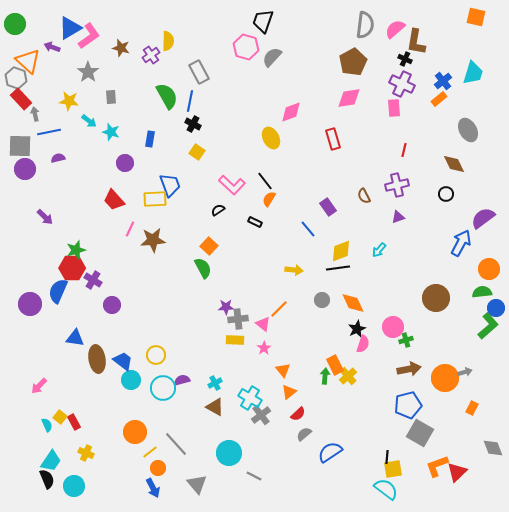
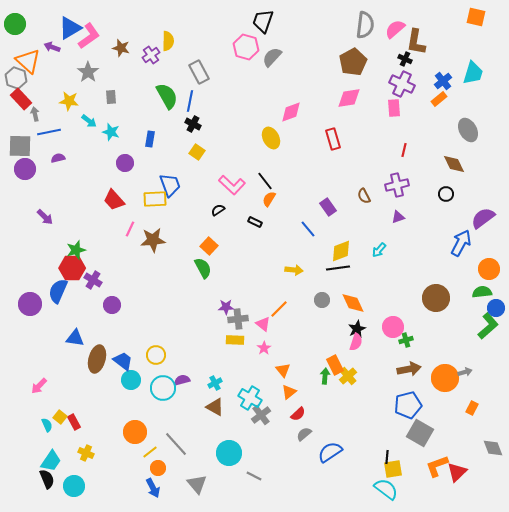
pink semicircle at (363, 344): moved 7 px left, 2 px up
brown ellipse at (97, 359): rotated 24 degrees clockwise
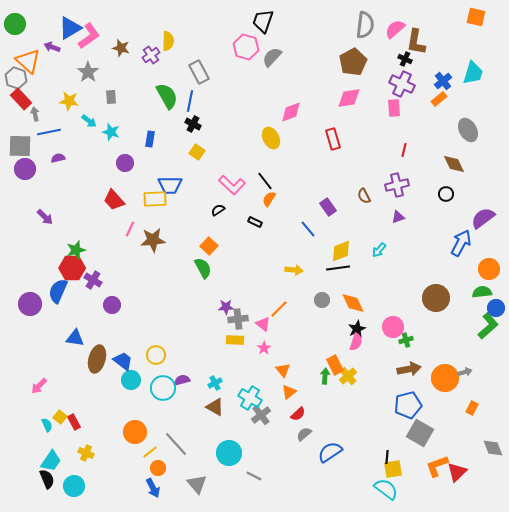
blue trapezoid at (170, 185): rotated 110 degrees clockwise
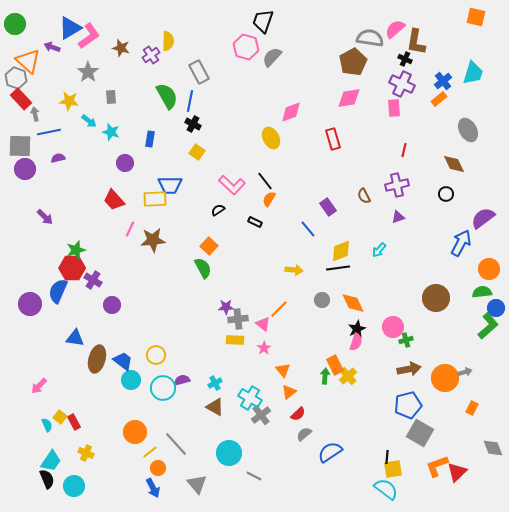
gray semicircle at (365, 25): moved 5 px right, 13 px down; rotated 88 degrees counterclockwise
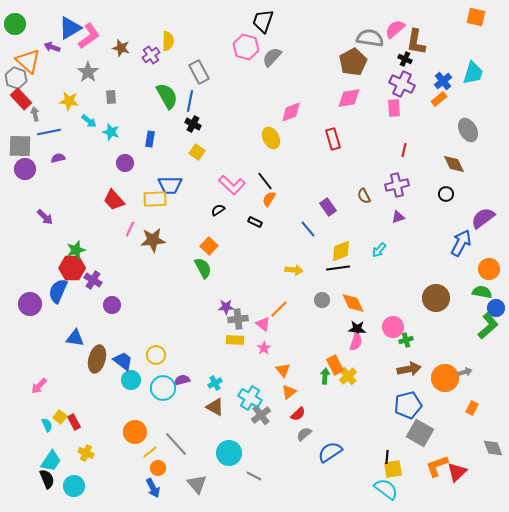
green semicircle at (482, 292): rotated 18 degrees clockwise
black star at (357, 329): rotated 30 degrees clockwise
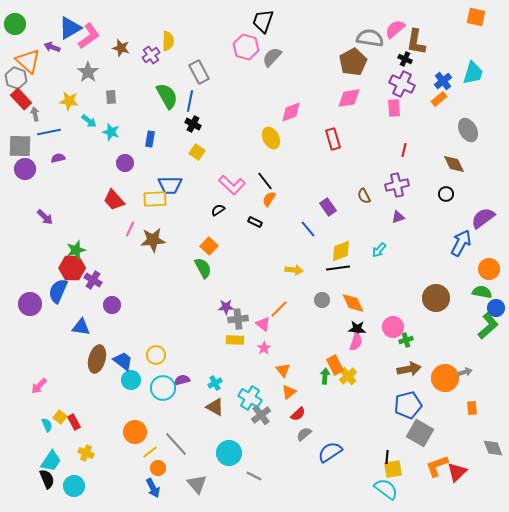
blue triangle at (75, 338): moved 6 px right, 11 px up
orange rectangle at (472, 408): rotated 32 degrees counterclockwise
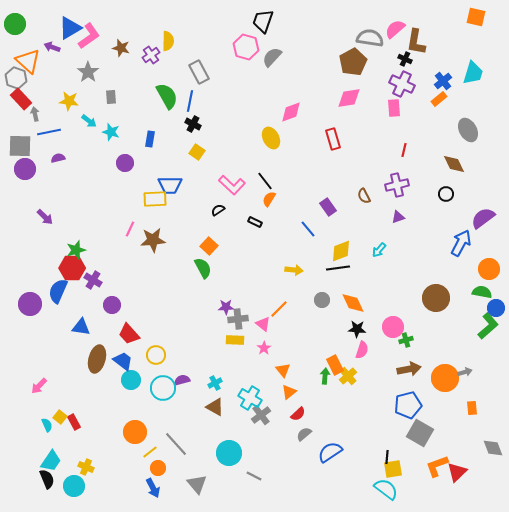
red trapezoid at (114, 200): moved 15 px right, 134 px down
pink semicircle at (356, 342): moved 6 px right, 8 px down
yellow cross at (86, 453): moved 14 px down
